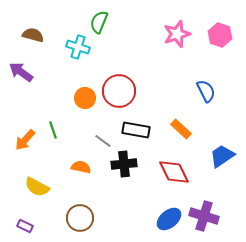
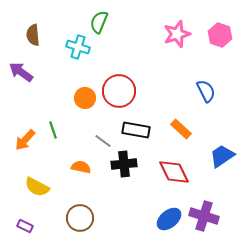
brown semicircle: rotated 110 degrees counterclockwise
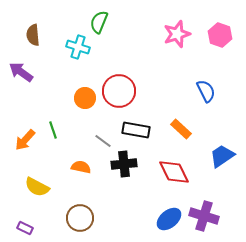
purple rectangle: moved 2 px down
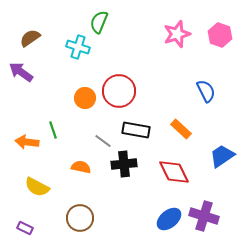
brown semicircle: moved 3 px left, 3 px down; rotated 60 degrees clockwise
orange arrow: moved 2 px right, 2 px down; rotated 55 degrees clockwise
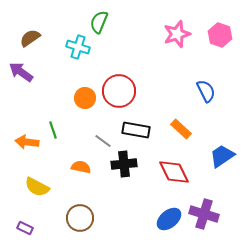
purple cross: moved 2 px up
